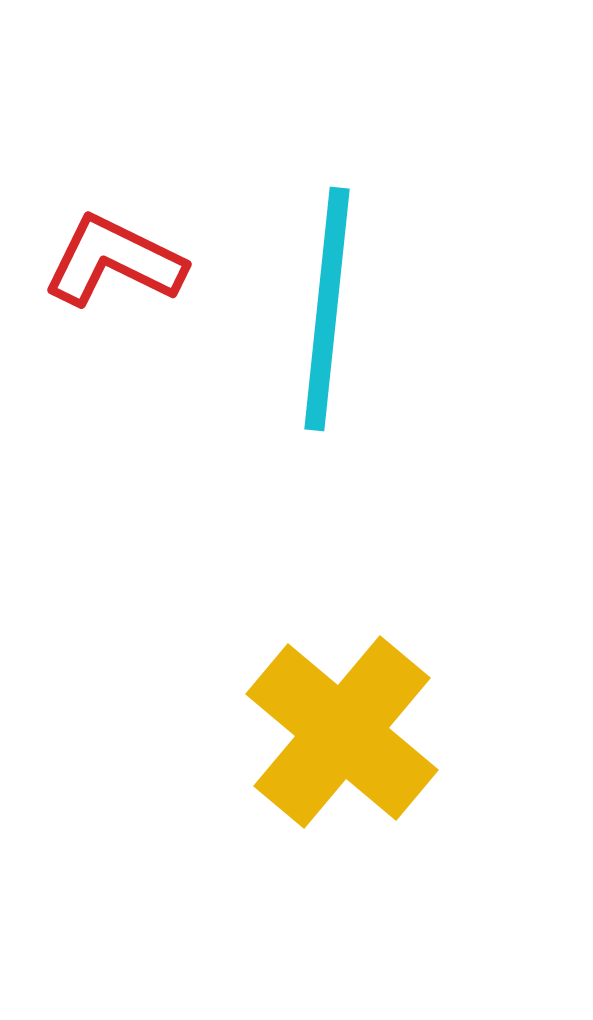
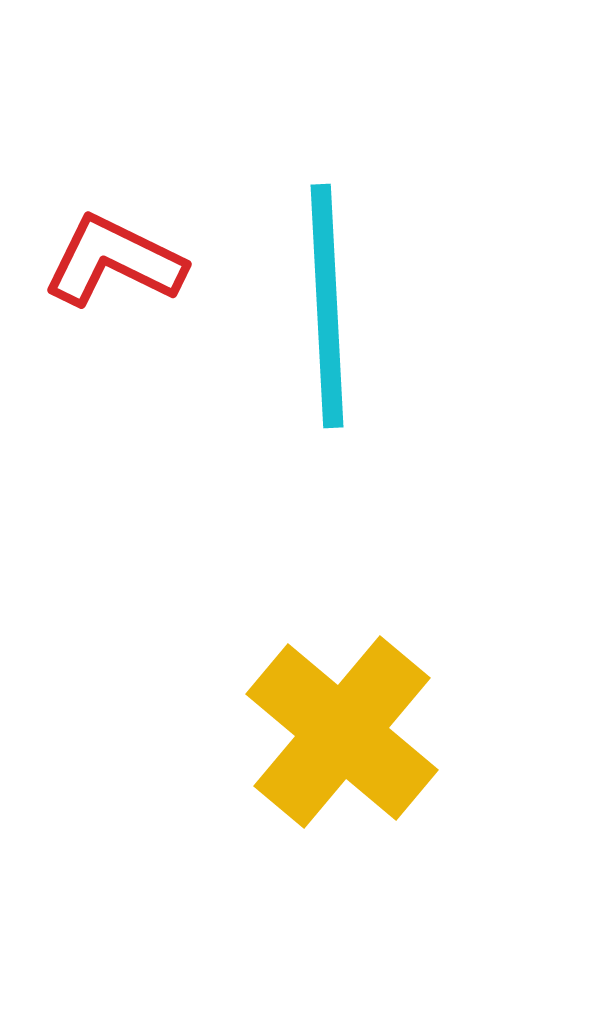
cyan line: moved 3 px up; rotated 9 degrees counterclockwise
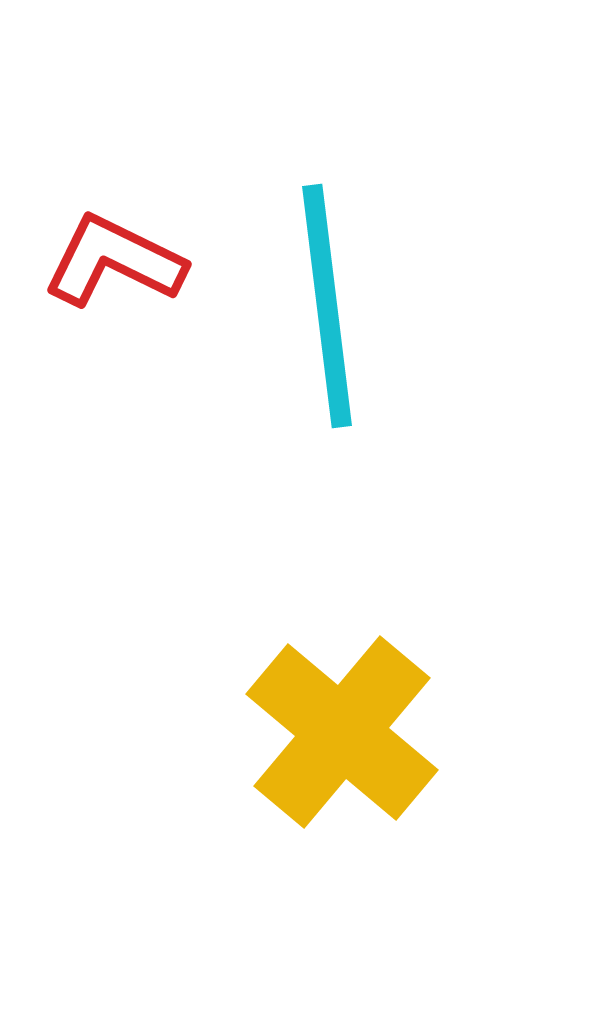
cyan line: rotated 4 degrees counterclockwise
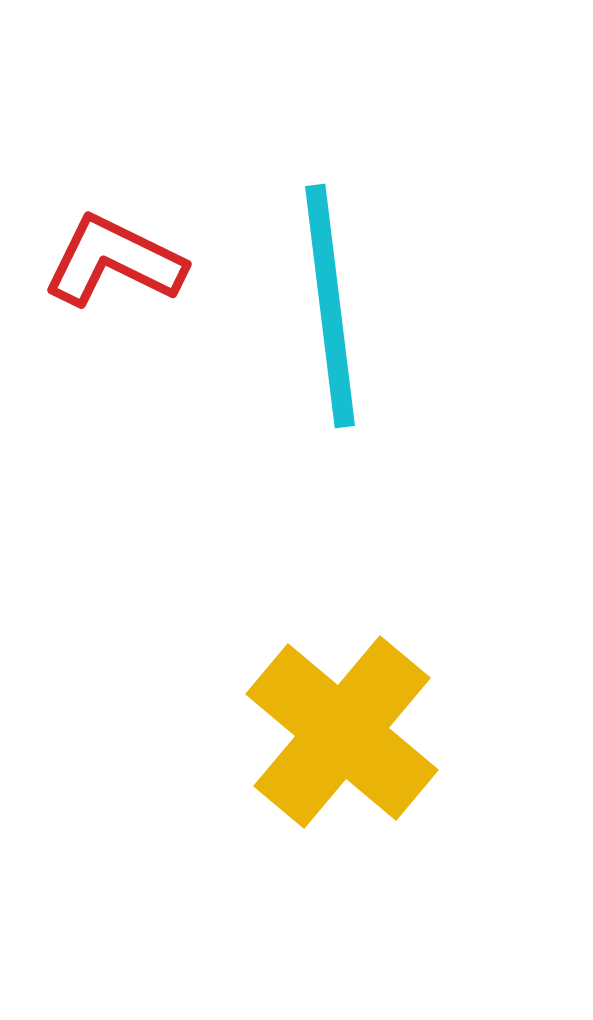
cyan line: moved 3 px right
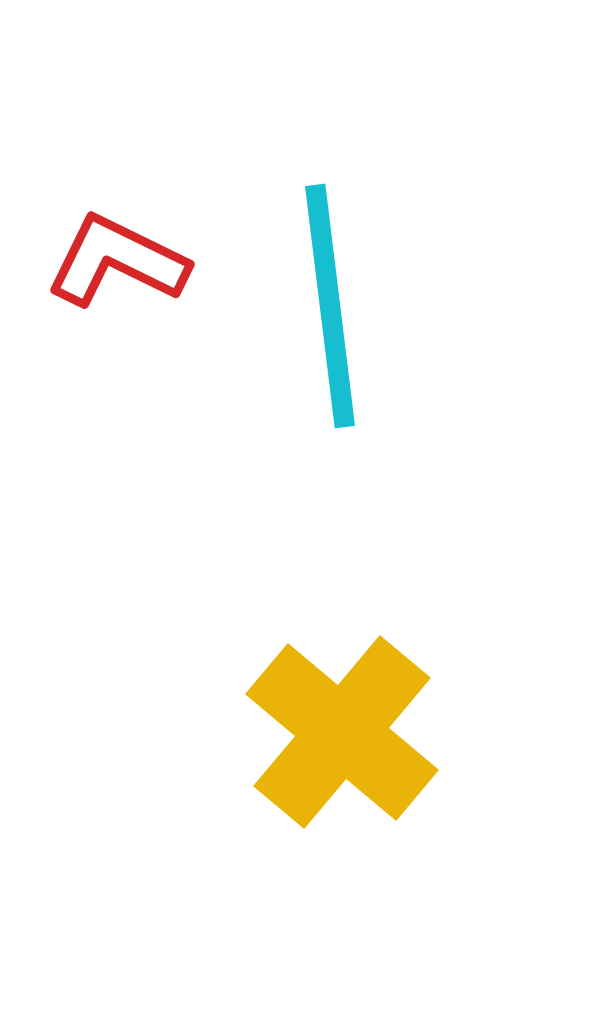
red L-shape: moved 3 px right
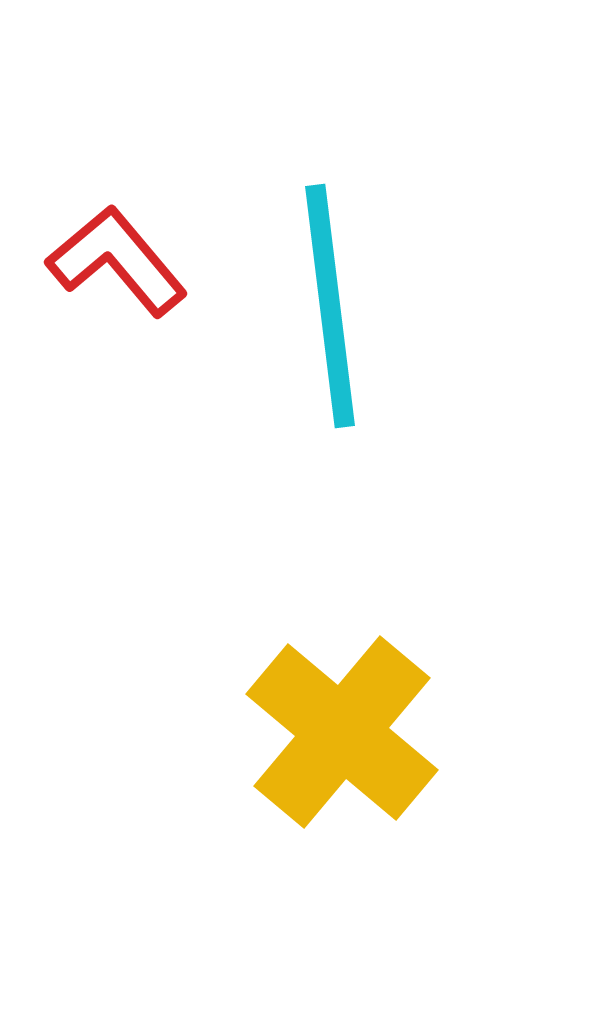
red L-shape: rotated 24 degrees clockwise
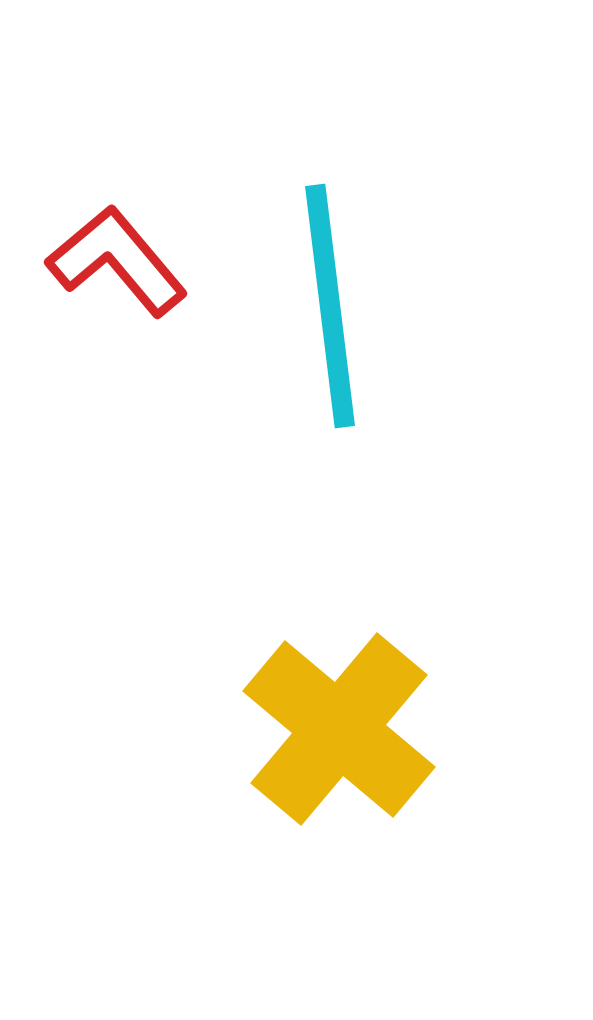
yellow cross: moved 3 px left, 3 px up
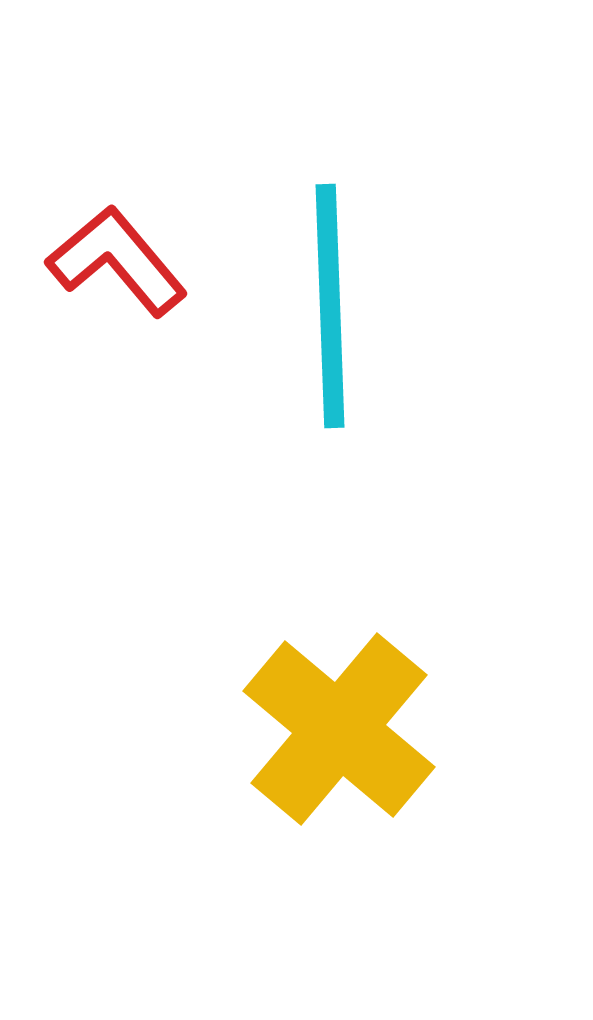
cyan line: rotated 5 degrees clockwise
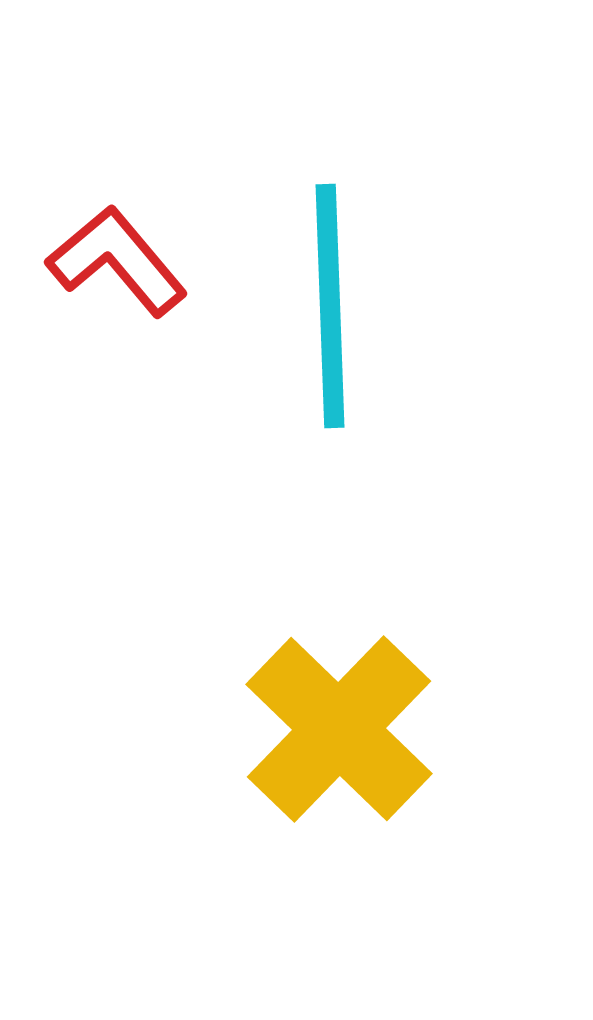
yellow cross: rotated 4 degrees clockwise
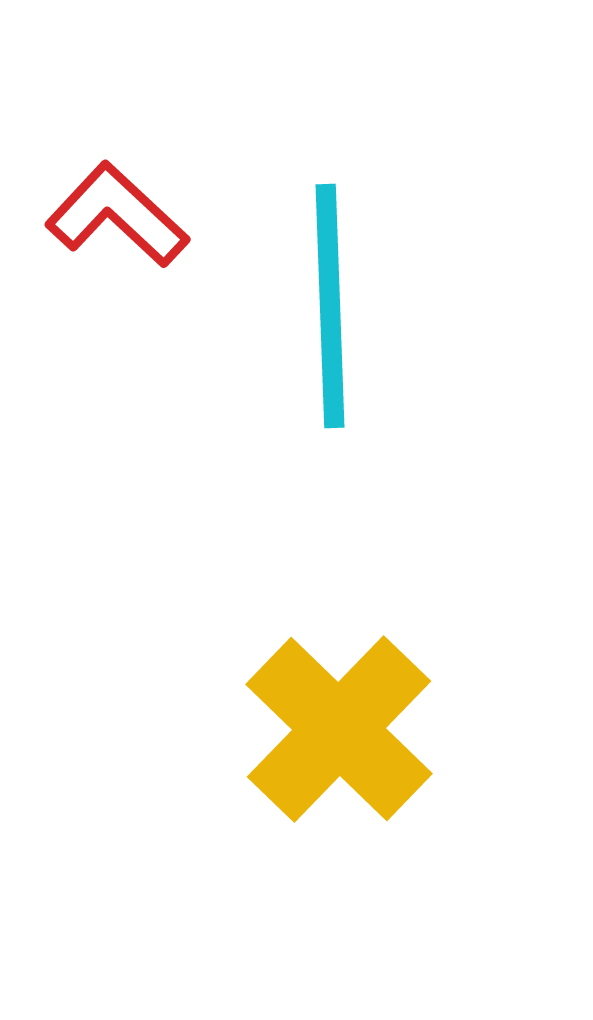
red L-shape: moved 46 px up; rotated 7 degrees counterclockwise
